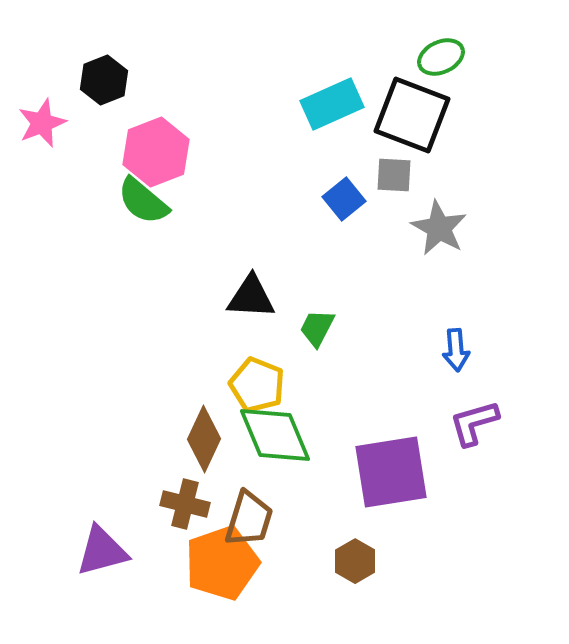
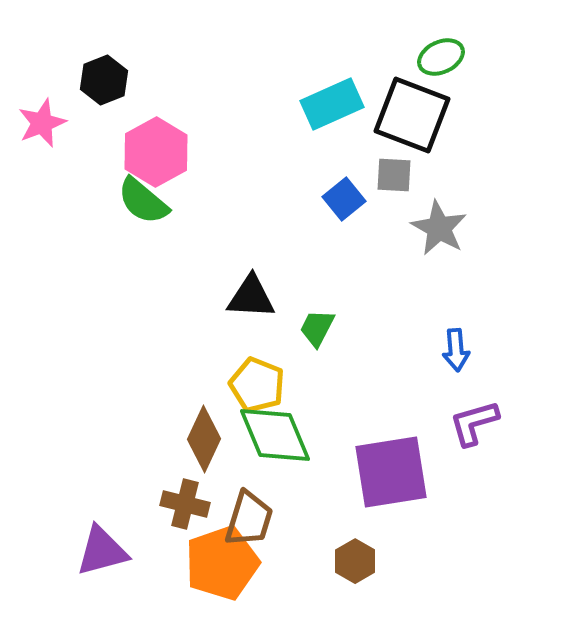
pink hexagon: rotated 8 degrees counterclockwise
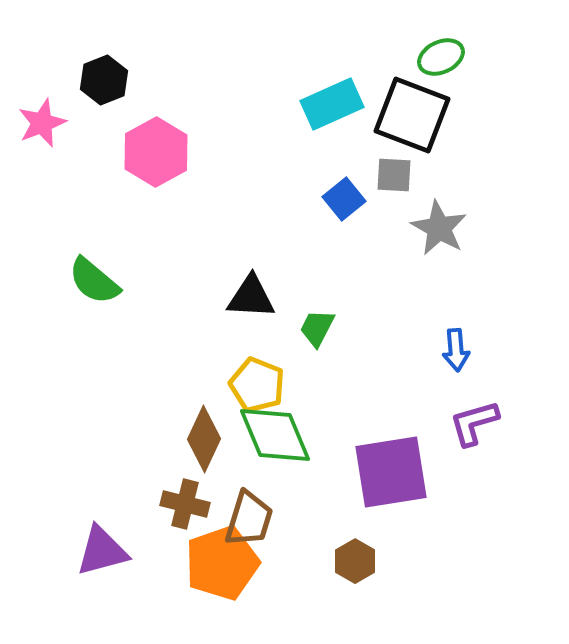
green semicircle: moved 49 px left, 80 px down
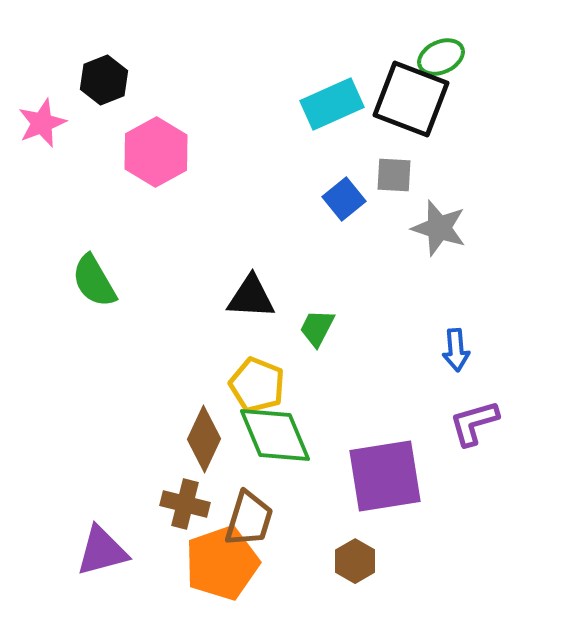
black square: moved 1 px left, 16 px up
gray star: rotated 12 degrees counterclockwise
green semicircle: rotated 20 degrees clockwise
purple square: moved 6 px left, 4 px down
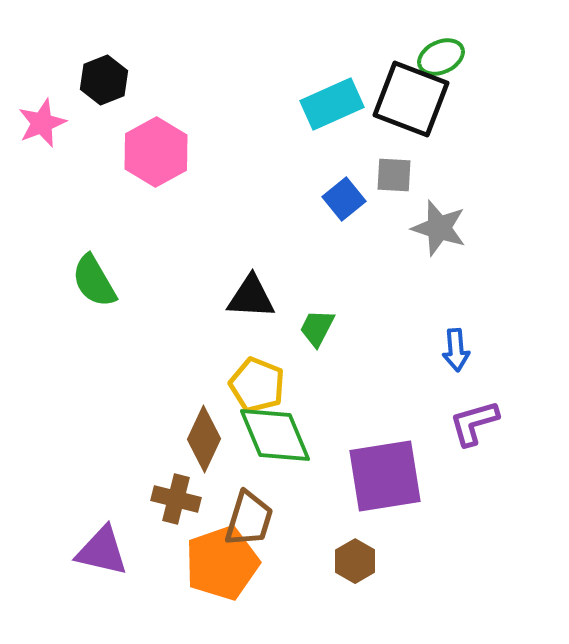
brown cross: moved 9 px left, 5 px up
purple triangle: rotated 28 degrees clockwise
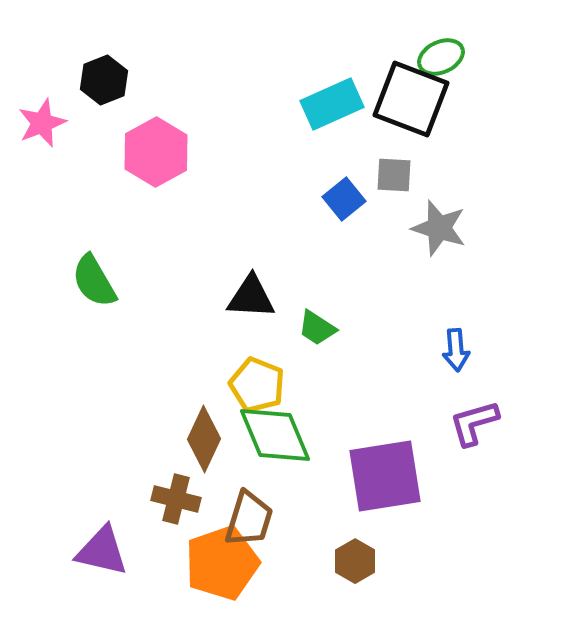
green trapezoid: rotated 84 degrees counterclockwise
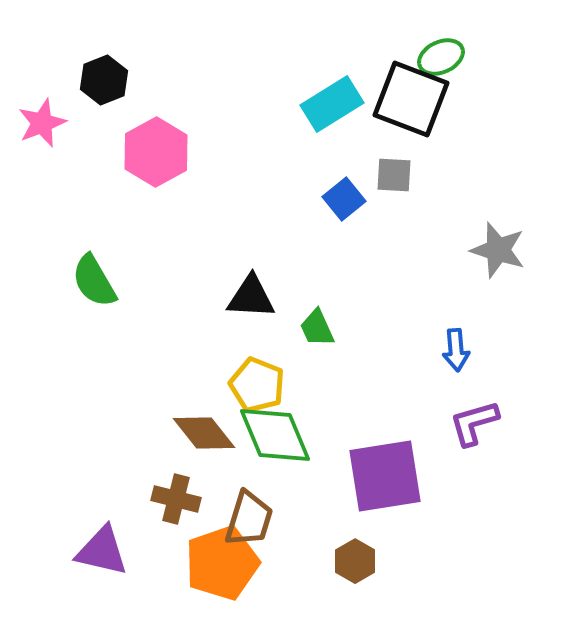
cyan rectangle: rotated 8 degrees counterclockwise
gray star: moved 59 px right, 22 px down
green trapezoid: rotated 33 degrees clockwise
brown diamond: moved 6 px up; rotated 64 degrees counterclockwise
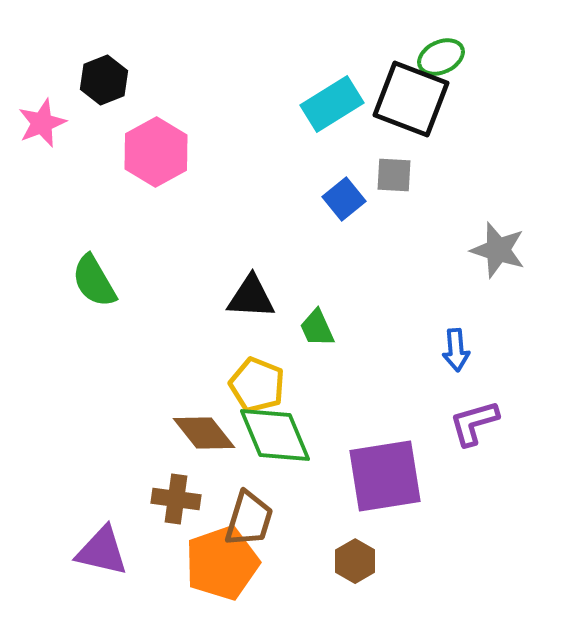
brown cross: rotated 6 degrees counterclockwise
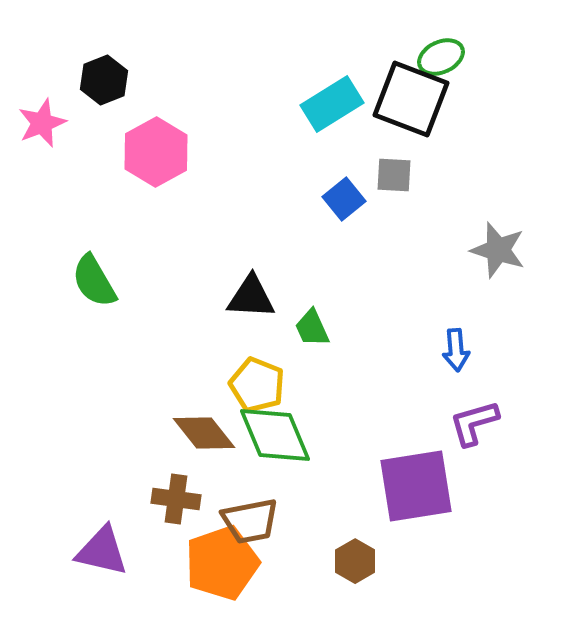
green trapezoid: moved 5 px left
purple square: moved 31 px right, 10 px down
brown trapezoid: moved 1 px right, 2 px down; rotated 62 degrees clockwise
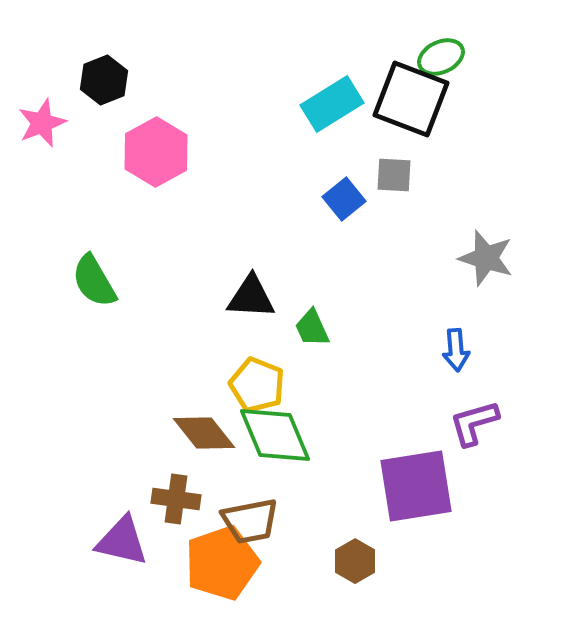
gray star: moved 12 px left, 8 px down
purple triangle: moved 20 px right, 10 px up
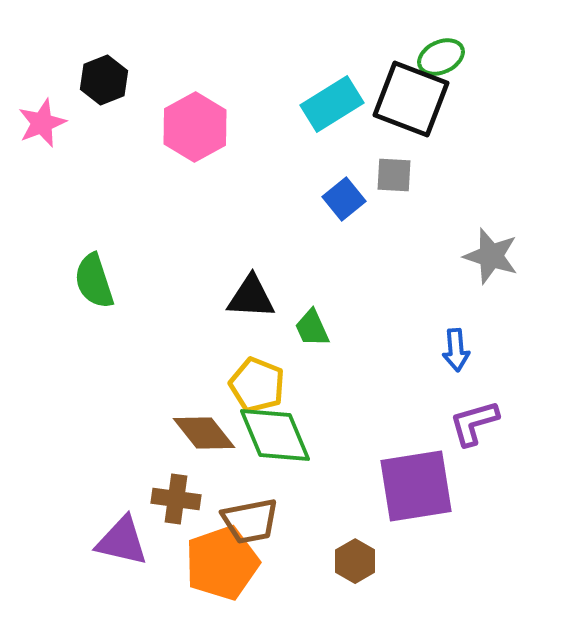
pink hexagon: moved 39 px right, 25 px up
gray star: moved 5 px right, 2 px up
green semicircle: rotated 12 degrees clockwise
